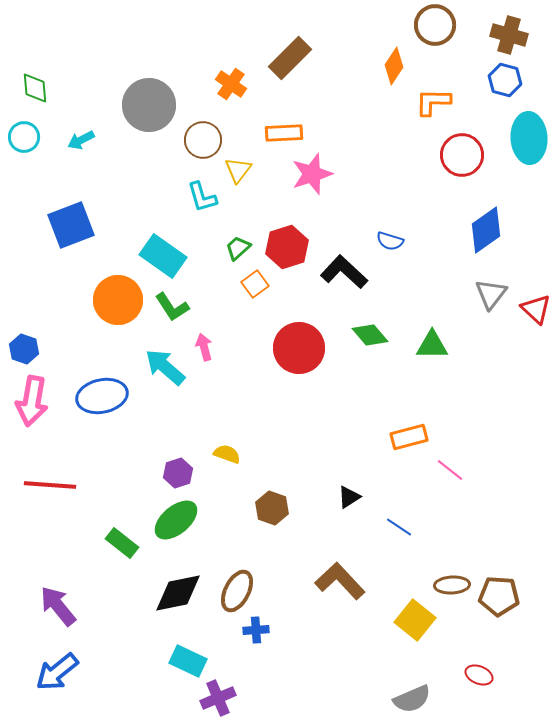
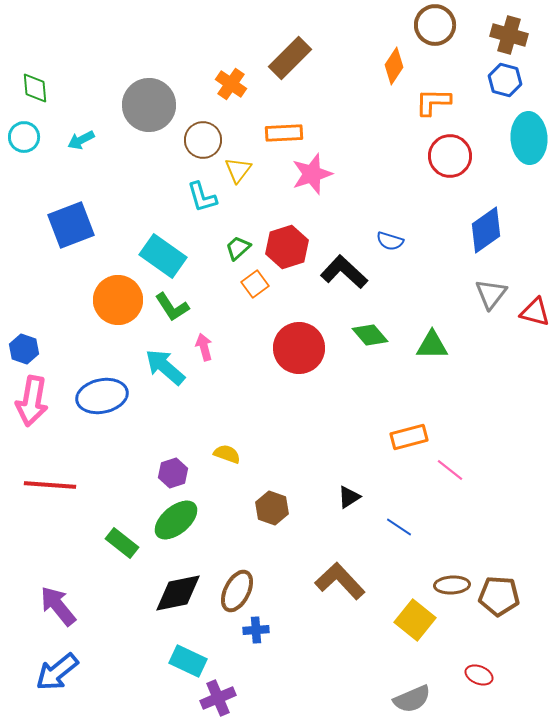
red circle at (462, 155): moved 12 px left, 1 px down
red triangle at (536, 309): moved 1 px left, 3 px down; rotated 28 degrees counterclockwise
purple hexagon at (178, 473): moved 5 px left
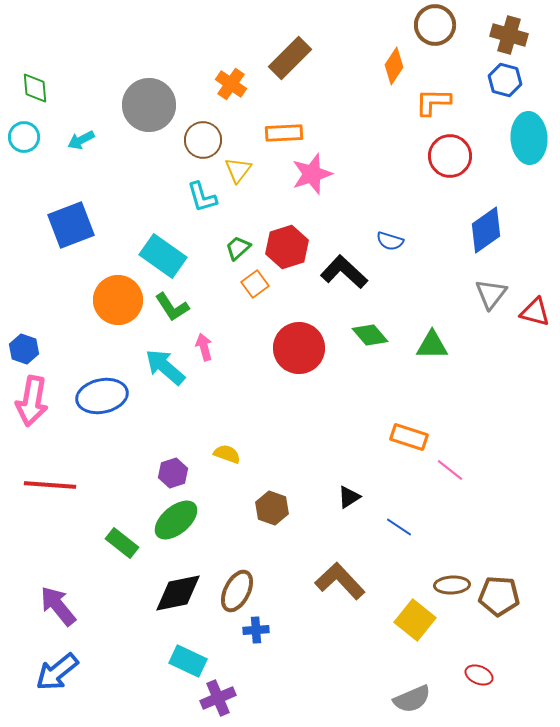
orange rectangle at (409, 437): rotated 33 degrees clockwise
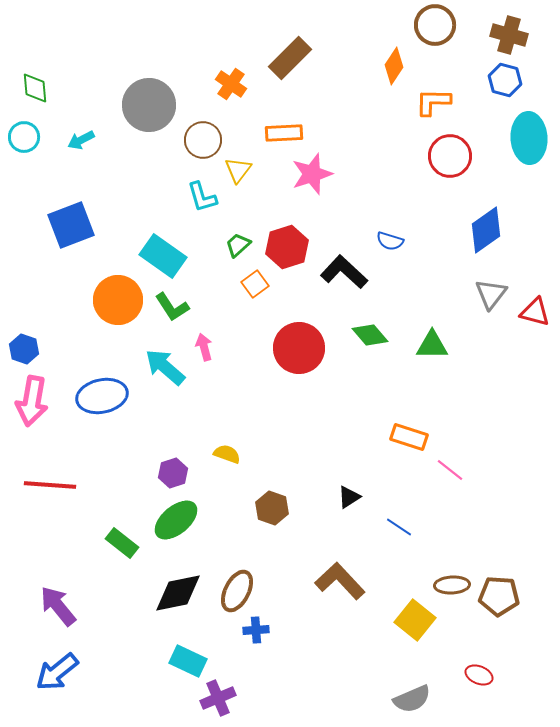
green trapezoid at (238, 248): moved 3 px up
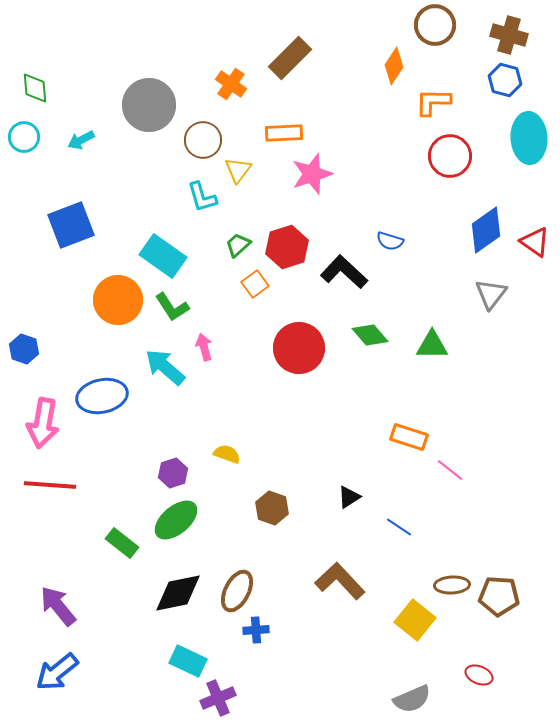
red triangle at (535, 312): moved 70 px up; rotated 20 degrees clockwise
pink arrow at (32, 401): moved 11 px right, 22 px down
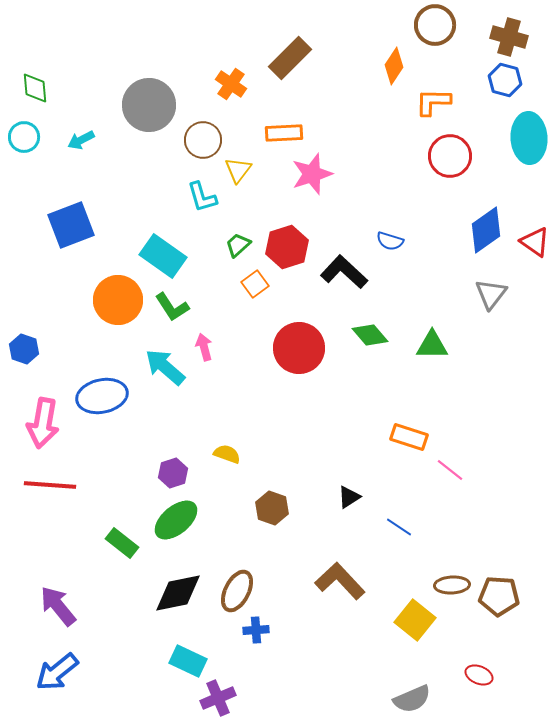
brown cross at (509, 35): moved 2 px down
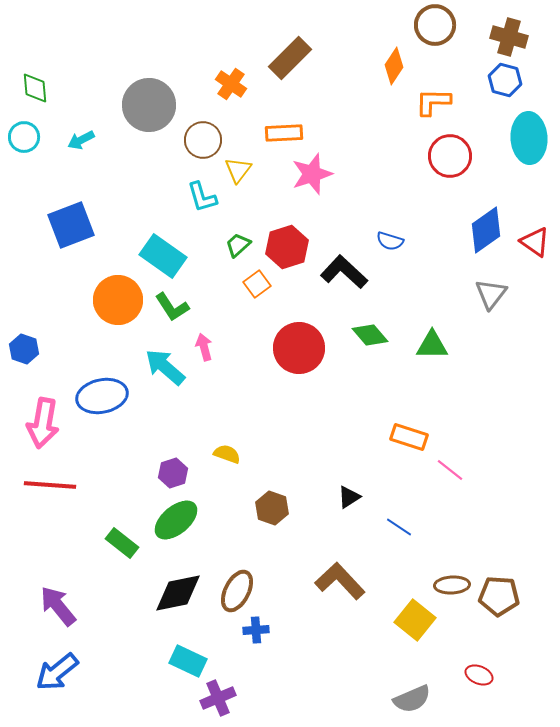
orange square at (255, 284): moved 2 px right
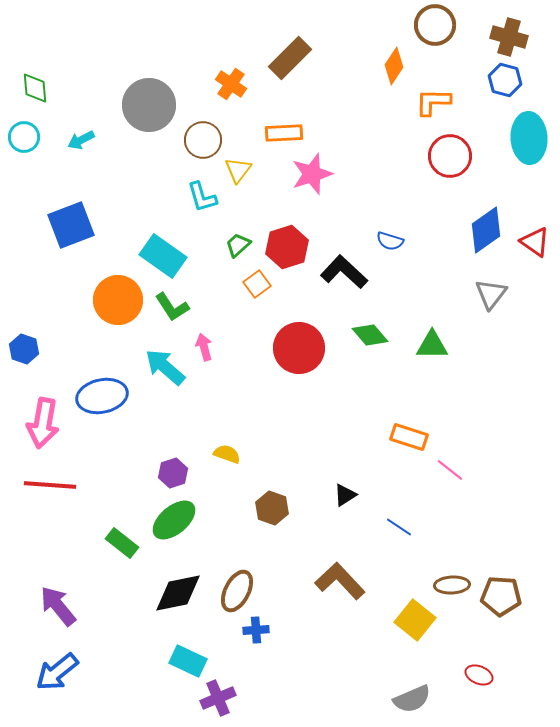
black triangle at (349, 497): moved 4 px left, 2 px up
green ellipse at (176, 520): moved 2 px left
brown pentagon at (499, 596): moved 2 px right
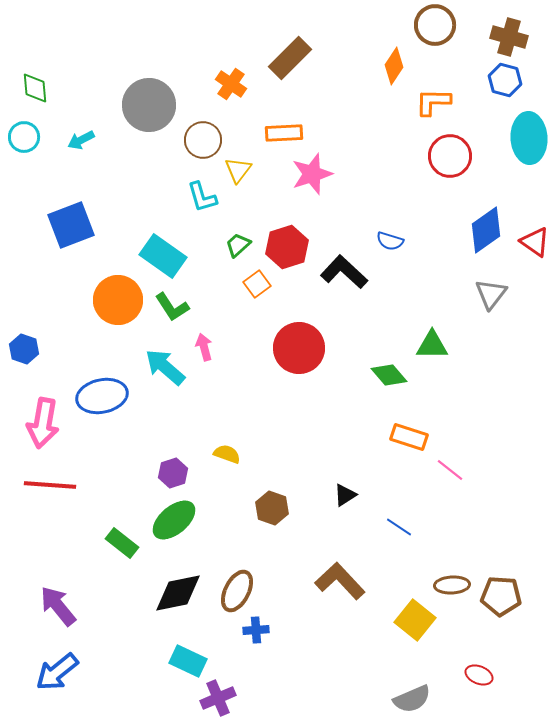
green diamond at (370, 335): moved 19 px right, 40 px down
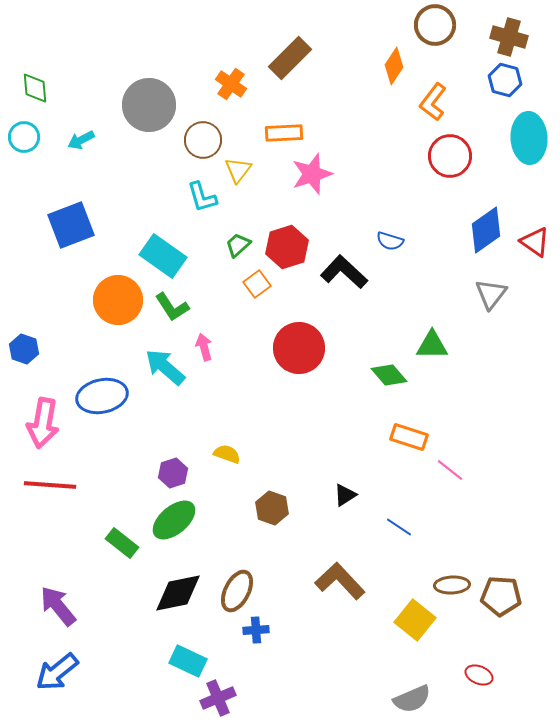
orange L-shape at (433, 102): rotated 54 degrees counterclockwise
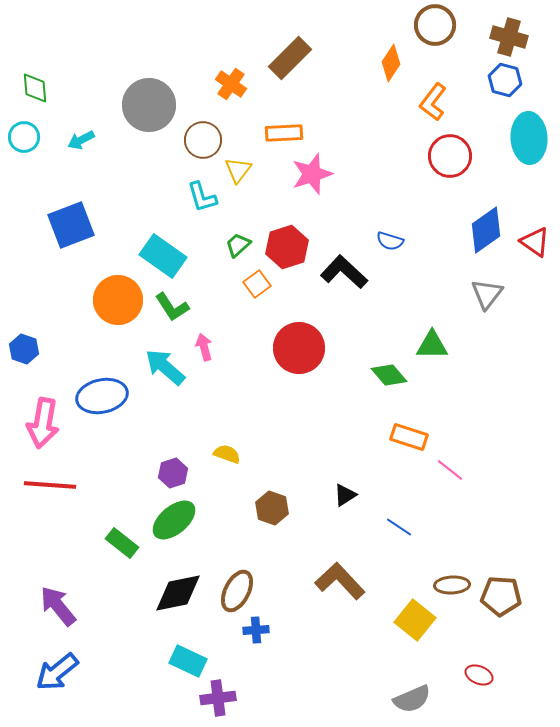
orange diamond at (394, 66): moved 3 px left, 3 px up
gray triangle at (491, 294): moved 4 px left
purple cross at (218, 698): rotated 16 degrees clockwise
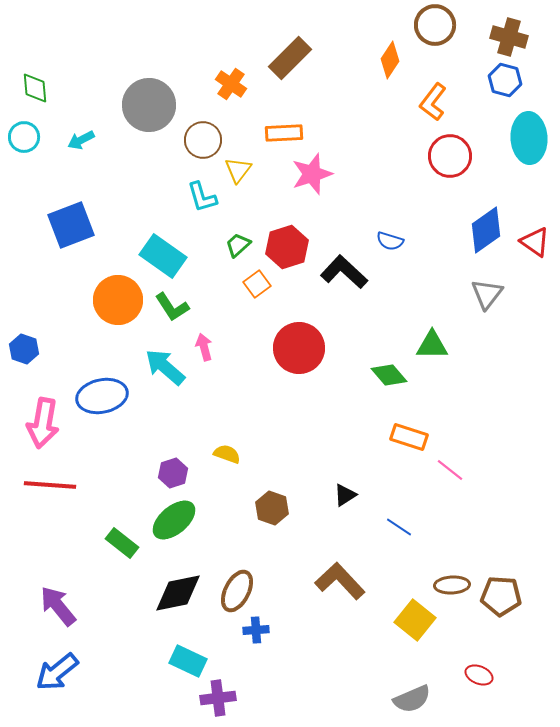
orange diamond at (391, 63): moved 1 px left, 3 px up
